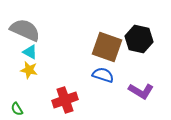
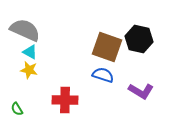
red cross: rotated 20 degrees clockwise
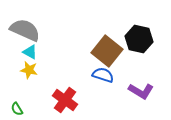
brown square: moved 4 px down; rotated 20 degrees clockwise
red cross: rotated 35 degrees clockwise
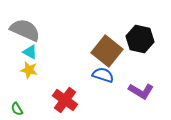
black hexagon: moved 1 px right
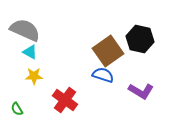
brown square: moved 1 px right; rotated 16 degrees clockwise
yellow star: moved 5 px right, 6 px down; rotated 12 degrees counterclockwise
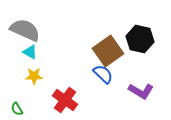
blue semicircle: moved 1 px up; rotated 25 degrees clockwise
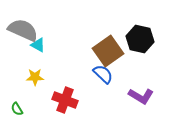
gray semicircle: moved 2 px left
cyan triangle: moved 8 px right, 7 px up
yellow star: moved 1 px right, 1 px down
purple L-shape: moved 5 px down
red cross: rotated 15 degrees counterclockwise
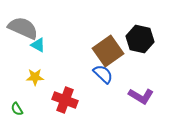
gray semicircle: moved 2 px up
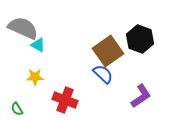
black hexagon: rotated 8 degrees clockwise
purple L-shape: rotated 65 degrees counterclockwise
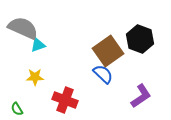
cyan triangle: rotated 49 degrees counterclockwise
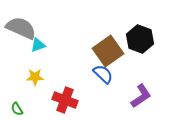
gray semicircle: moved 2 px left
